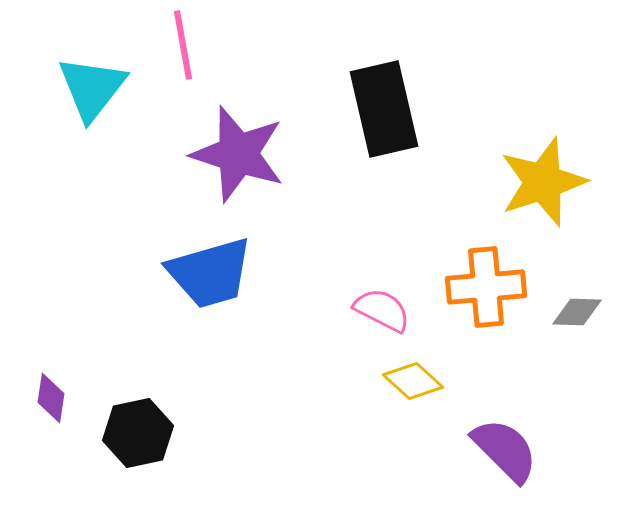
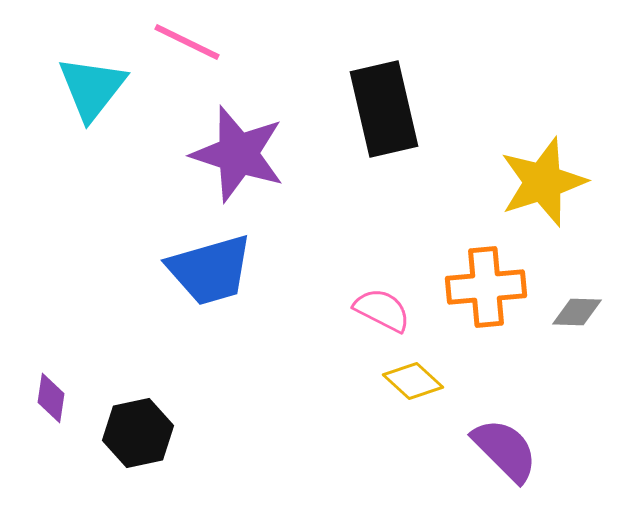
pink line: moved 4 px right, 3 px up; rotated 54 degrees counterclockwise
blue trapezoid: moved 3 px up
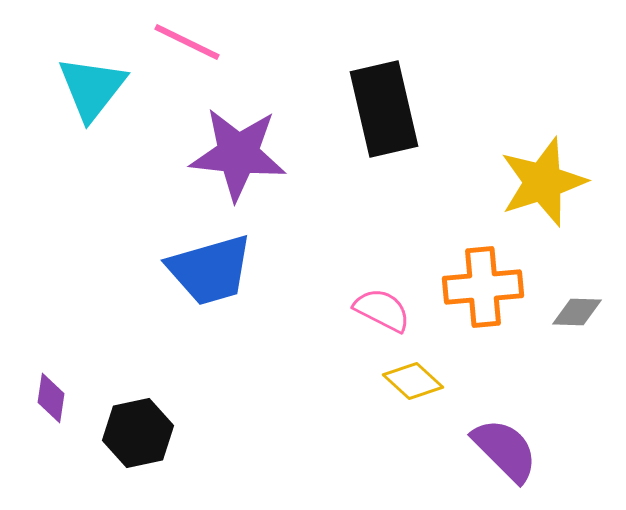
purple star: rotated 12 degrees counterclockwise
orange cross: moved 3 px left
